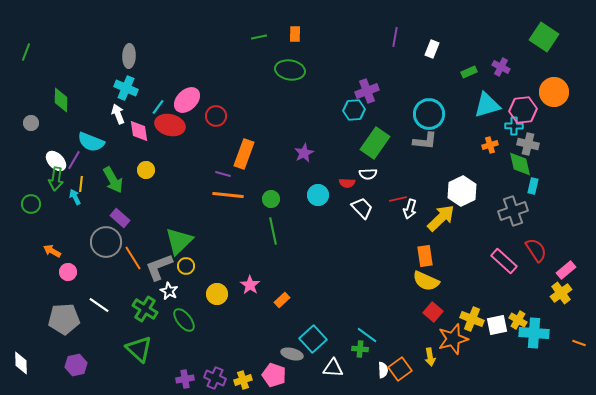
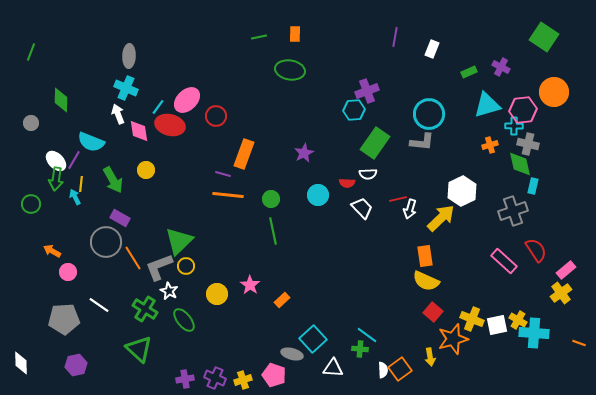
green line at (26, 52): moved 5 px right
gray L-shape at (425, 141): moved 3 px left, 1 px down
purple rectangle at (120, 218): rotated 12 degrees counterclockwise
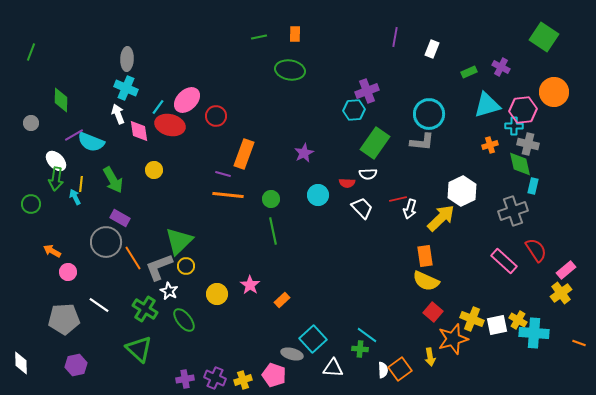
gray ellipse at (129, 56): moved 2 px left, 3 px down
purple line at (74, 160): moved 25 px up; rotated 30 degrees clockwise
yellow circle at (146, 170): moved 8 px right
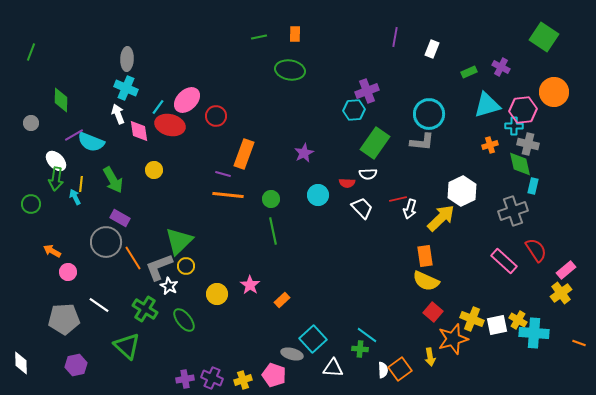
white star at (169, 291): moved 5 px up
green triangle at (139, 349): moved 12 px left, 3 px up
purple cross at (215, 378): moved 3 px left
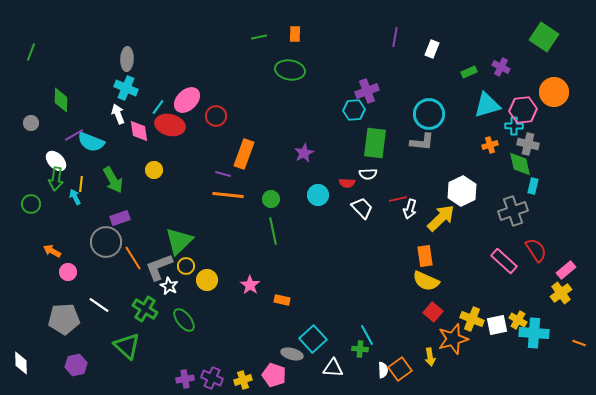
green rectangle at (375, 143): rotated 28 degrees counterclockwise
purple rectangle at (120, 218): rotated 48 degrees counterclockwise
yellow circle at (217, 294): moved 10 px left, 14 px up
orange rectangle at (282, 300): rotated 56 degrees clockwise
cyan line at (367, 335): rotated 25 degrees clockwise
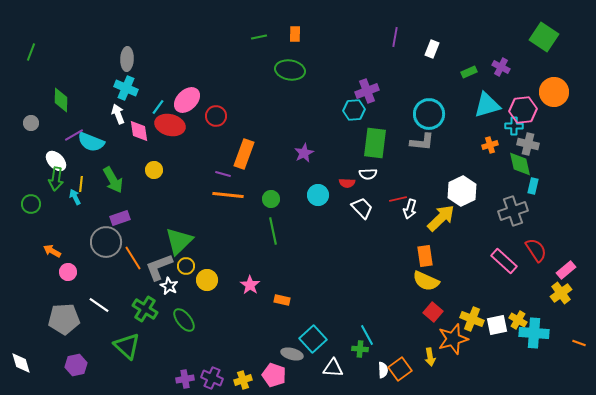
white diamond at (21, 363): rotated 15 degrees counterclockwise
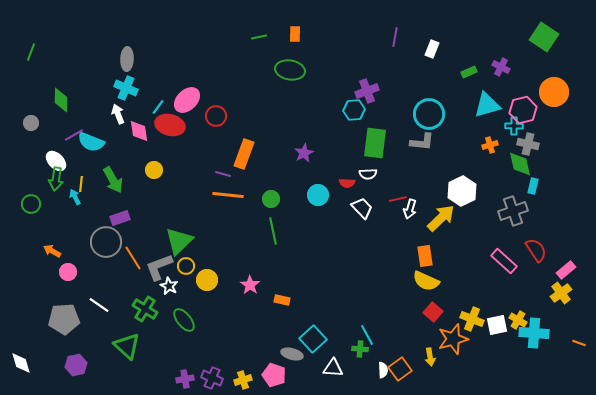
pink hexagon at (523, 110): rotated 8 degrees counterclockwise
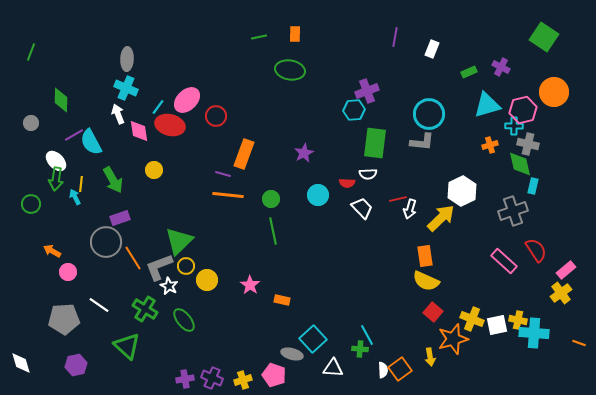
cyan semicircle at (91, 142): rotated 40 degrees clockwise
yellow cross at (518, 320): rotated 18 degrees counterclockwise
